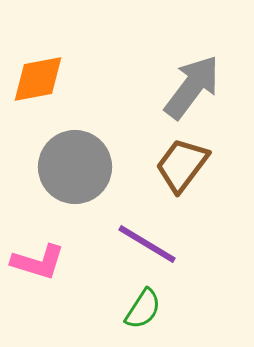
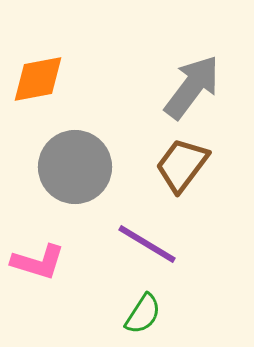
green semicircle: moved 5 px down
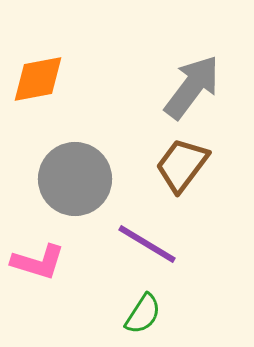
gray circle: moved 12 px down
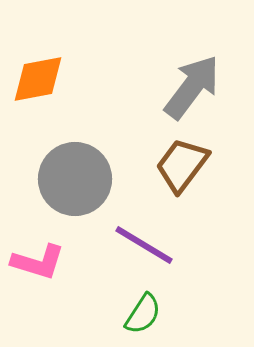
purple line: moved 3 px left, 1 px down
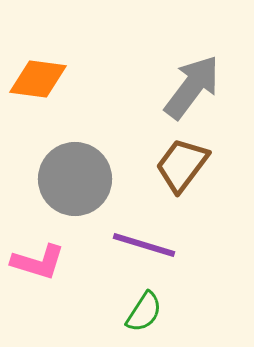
orange diamond: rotated 18 degrees clockwise
purple line: rotated 14 degrees counterclockwise
green semicircle: moved 1 px right, 2 px up
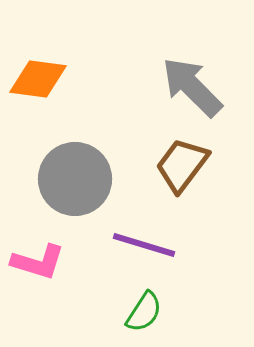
gray arrow: rotated 82 degrees counterclockwise
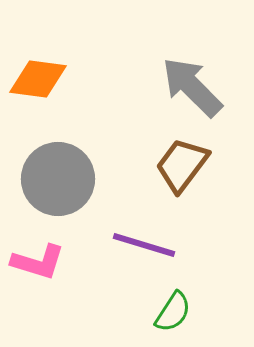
gray circle: moved 17 px left
green semicircle: moved 29 px right
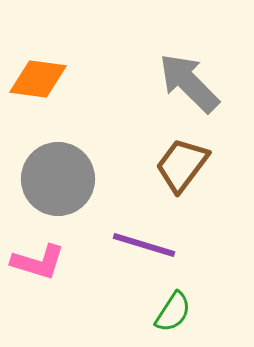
gray arrow: moved 3 px left, 4 px up
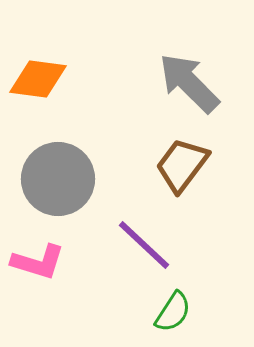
purple line: rotated 26 degrees clockwise
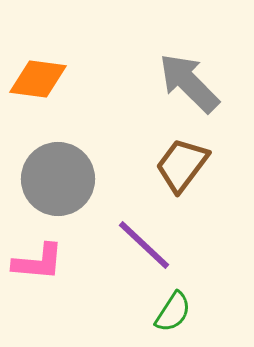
pink L-shape: rotated 12 degrees counterclockwise
